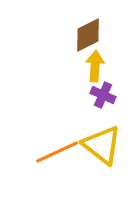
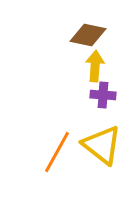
brown diamond: rotated 39 degrees clockwise
purple cross: rotated 20 degrees counterclockwise
orange line: rotated 36 degrees counterclockwise
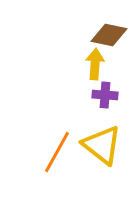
brown diamond: moved 21 px right
yellow arrow: moved 2 px up
purple cross: moved 2 px right
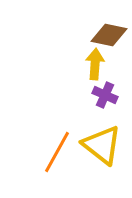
purple cross: rotated 20 degrees clockwise
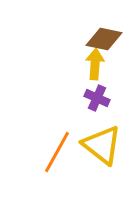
brown diamond: moved 5 px left, 4 px down
purple cross: moved 8 px left, 3 px down
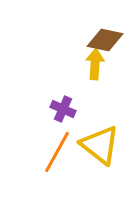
brown diamond: moved 1 px right, 1 px down
purple cross: moved 34 px left, 11 px down
yellow triangle: moved 2 px left
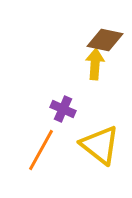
orange line: moved 16 px left, 2 px up
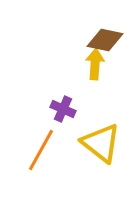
yellow triangle: moved 1 px right, 2 px up
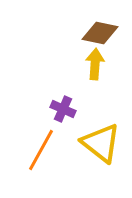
brown diamond: moved 5 px left, 7 px up
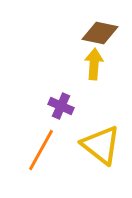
yellow arrow: moved 1 px left
purple cross: moved 2 px left, 3 px up
yellow triangle: moved 2 px down
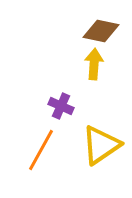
brown diamond: moved 1 px right, 2 px up
yellow triangle: rotated 48 degrees clockwise
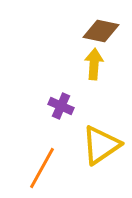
orange line: moved 1 px right, 18 px down
